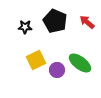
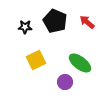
purple circle: moved 8 px right, 12 px down
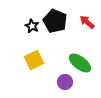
black star: moved 7 px right, 1 px up; rotated 24 degrees clockwise
yellow square: moved 2 px left
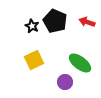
red arrow: rotated 21 degrees counterclockwise
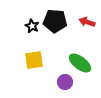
black pentagon: rotated 20 degrees counterclockwise
yellow square: rotated 18 degrees clockwise
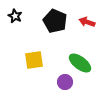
black pentagon: rotated 20 degrees clockwise
black star: moved 17 px left, 10 px up
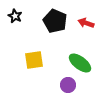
red arrow: moved 1 px left, 1 px down
purple circle: moved 3 px right, 3 px down
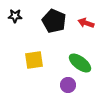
black star: rotated 24 degrees counterclockwise
black pentagon: moved 1 px left
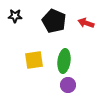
green ellipse: moved 16 px left, 2 px up; rotated 60 degrees clockwise
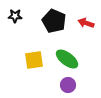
green ellipse: moved 3 px right, 2 px up; rotated 60 degrees counterclockwise
